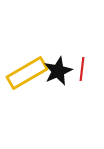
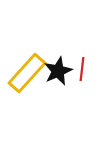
yellow rectangle: rotated 18 degrees counterclockwise
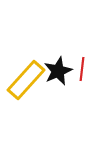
yellow rectangle: moved 1 px left, 7 px down
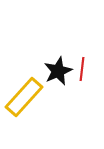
yellow rectangle: moved 2 px left, 17 px down
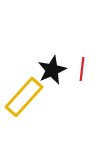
black star: moved 6 px left, 1 px up
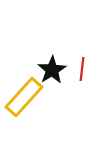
black star: rotated 8 degrees counterclockwise
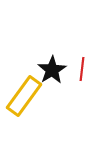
yellow rectangle: moved 1 px up; rotated 6 degrees counterclockwise
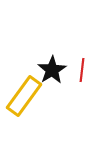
red line: moved 1 px down
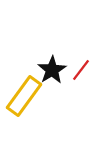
red line: moved 1 px left; rotated 30 degrees clockwise
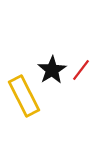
yellow rectangle: rotated 63 degrees counterclockwise
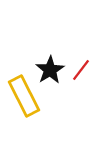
black star: moved 2 px left
